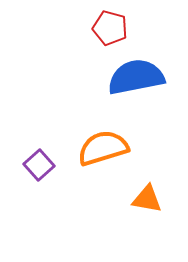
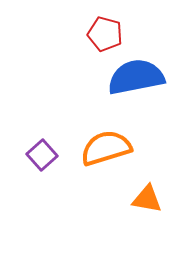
red pentagon: moved 5 px left, 6 px down
orange semicircle: moved 3 px right
purple square: moved 3 px right, 10 px up
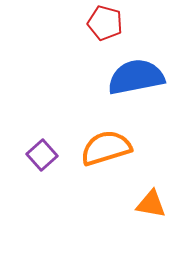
red pentagon: moved 11 px up
orange triangle: moved 4 px right, 5 px down
